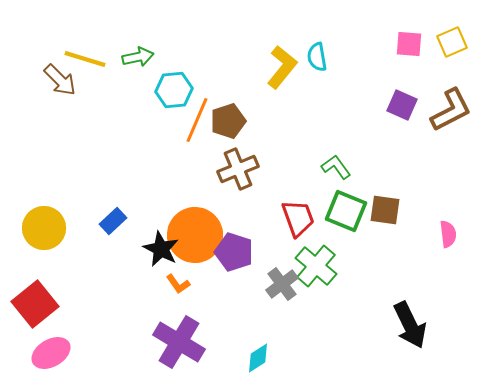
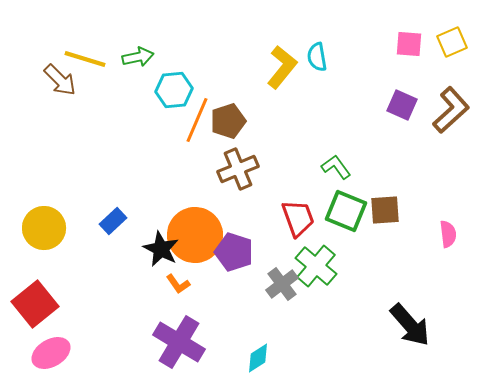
brown L-shape: rotated 15 degrees counterclockwise
brown square: rotated 12 degrees counterclockwise
black arrow: rotated 15 degrees counterclockwise
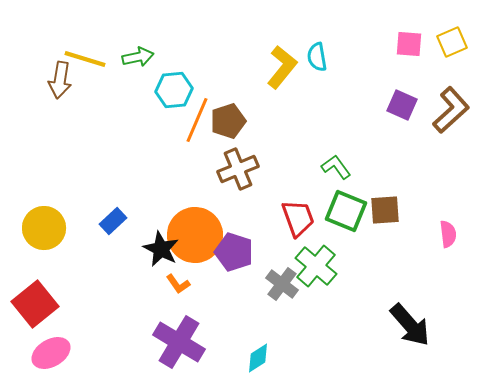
brown arrow: rotated 54 degrees clockwise
gray cross: rotated 16 degrees counterclockwise
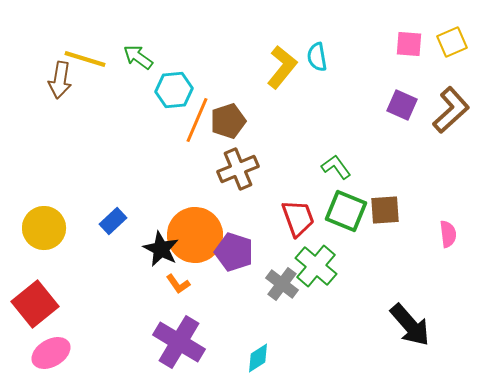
green arrow: rotated 132 degrees counterclockwise
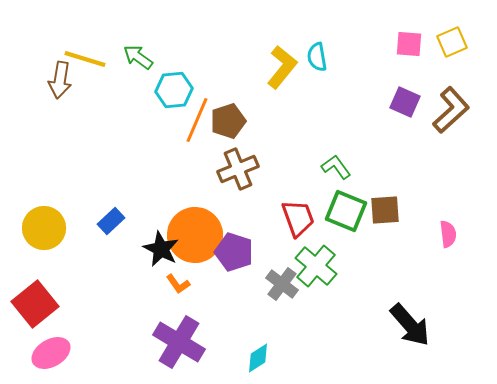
purple square: moved 3 px right, 3 px up
blue rectangle: moved 2 px left
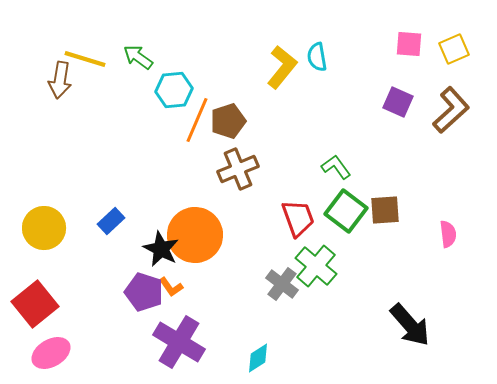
yellow square: moved 2 px right, 7 px down
purple square: moved 7 px left
green square: rotated 15 degrees clockwise
purple pentagon: moved 90 px left, 40 px down
orange L-shape: moved 7 px left, 3 px down
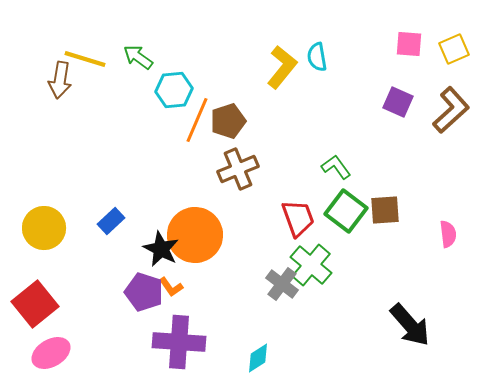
green cross: moved 5 px left, 1 px up
purple cross: rotated 27 degrees counterclockwise
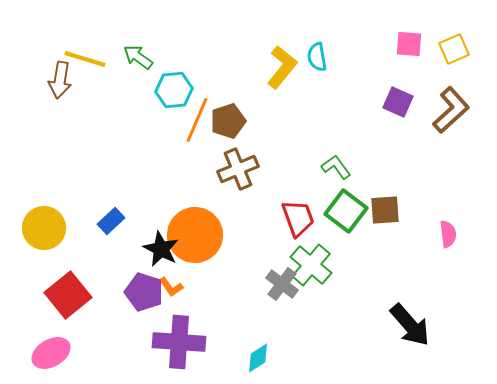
red square: moved 33 px right, 9 px up
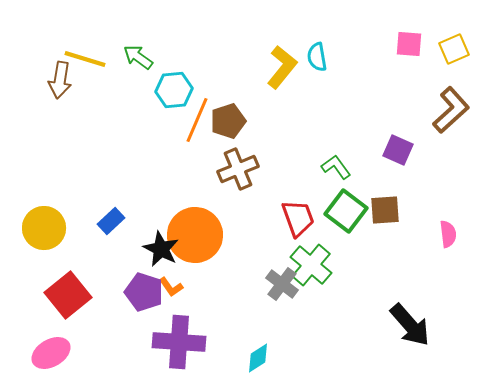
purple square: moved 48 px down
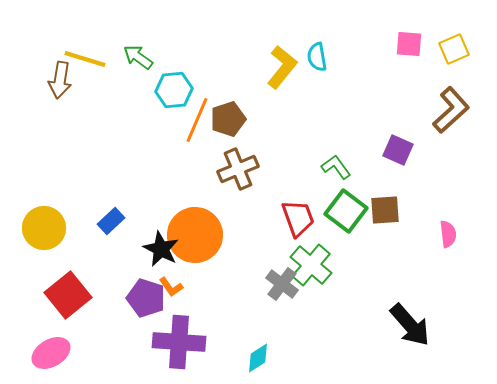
brown pentagon: moved 2 px up
purple pentagon: moved 2 px right, 6 px down
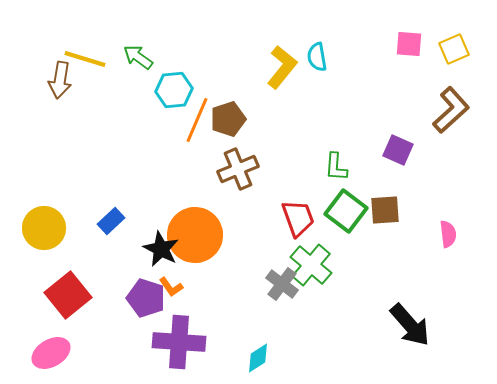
green L-shape: rotated 140 degrees counterclockwise
